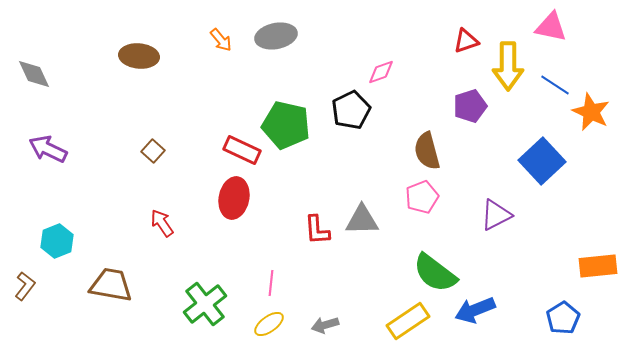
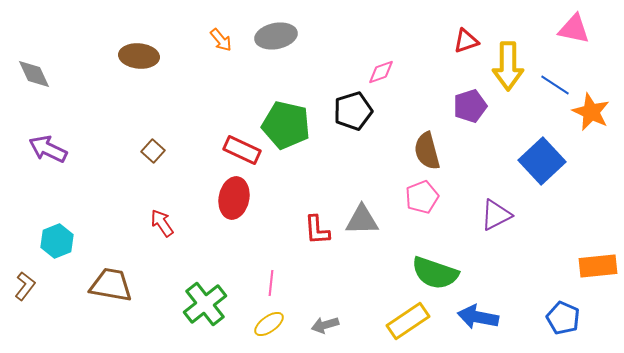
pink triangle: moved 23 px right, 2 px down
black pentagon: moved 2 px right, 1 px down; rotated 9 degrees clockwise
green semicircle: rotated 18 degrees counterclockwise
blue arrow: moved 3 px right, 7 px down; rotated 33 degrees clockwise
blue pentagon: rotated 16 degrees counterclockwise
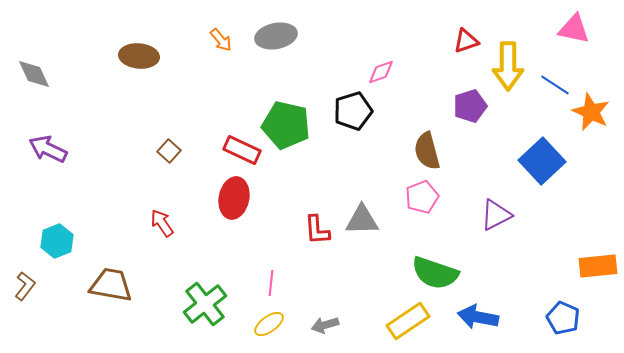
brown square: moved 16 px right
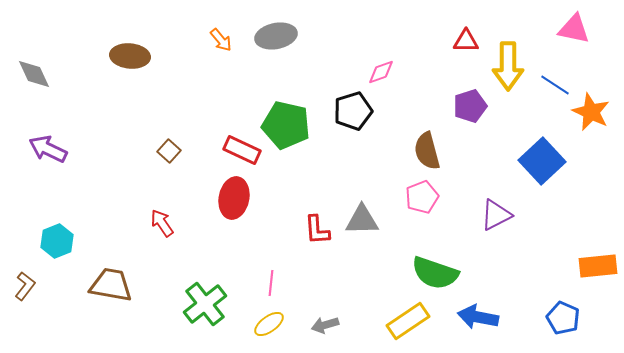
red triangle: rotated 20 degrees clockwise
brown ellipse: moved 9 px left
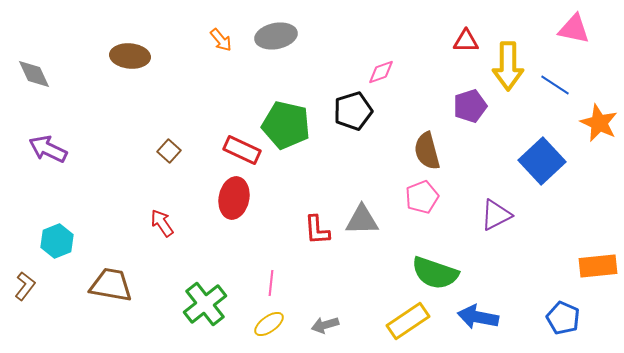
orange star: moved 8 px right, 11 px down
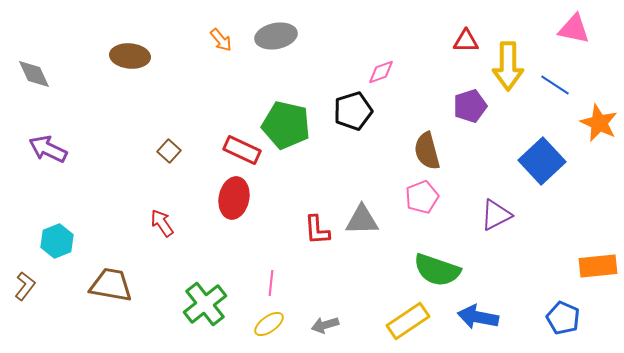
green semicircle: moved 2 px right, 3 px up
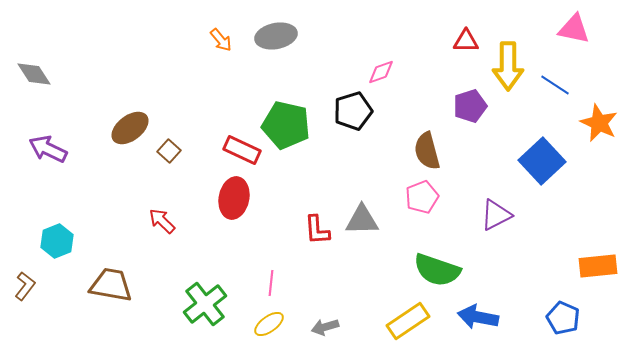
brown ellipse: moved 72 px down; rotated 42 degrees counterclockwise
gray diamond: rotated 9 degrees counterclockwise
red arrow: moved 2 px up; rotated 12 degrees counterclockwise
gray arrow: moved 2 px down
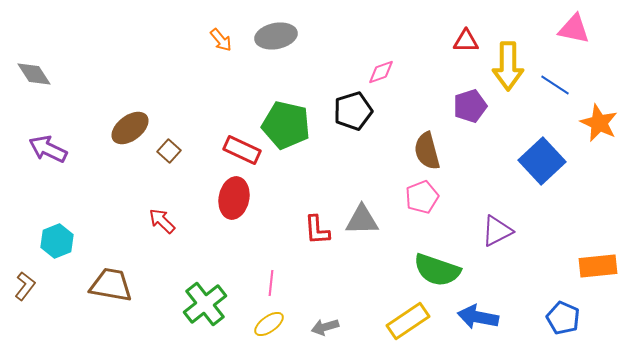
purple triangle: moved 1 px right, 16 px down
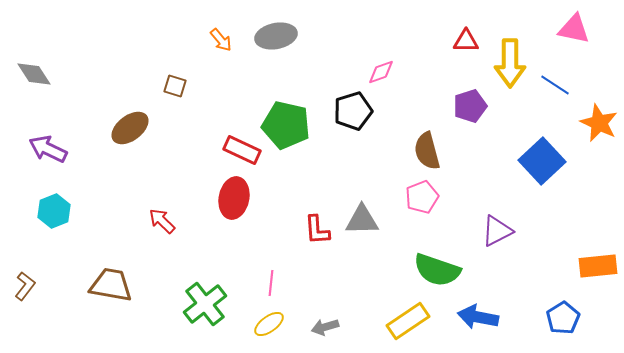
yellow arrow: moved 2 px right, 3 px up
brown square: moved 6 px right, 65 px up; rotated 25 degrees counterclockwise
cyan hexagon: moved 3 px left, 30 px up
blue pentagon: rotated 16 degrees clockwise
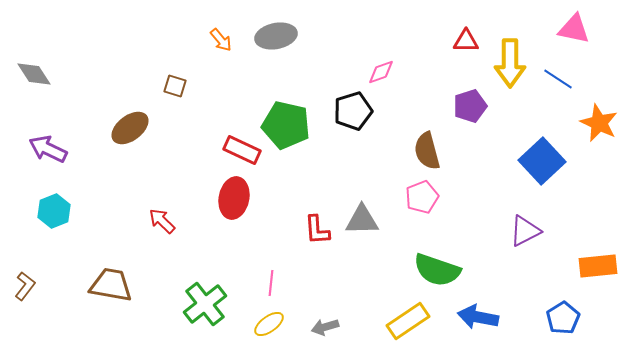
blue line: moved 3 px right, 6 px up
purple triangle: moved 28 px right
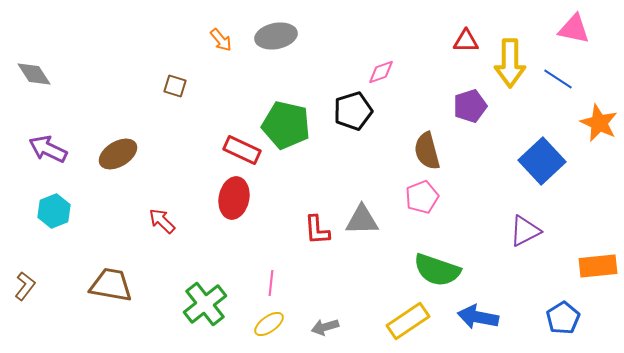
brown ellipse: moved 12 px left, 26 px down; rotated 6 degrees clockwise
